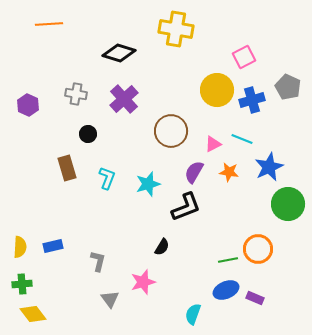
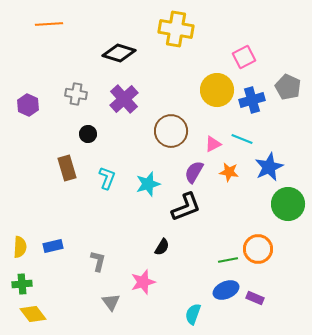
gray triangle: moved 1 px right, 3 px down
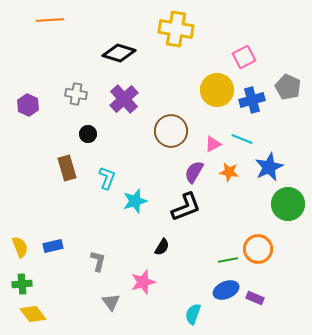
orange line: moved 1 px right, 4 px up
cyan star: moved 13 px left, 17 px down
yellow semicircle: rotated 25 degrees counterclockwise
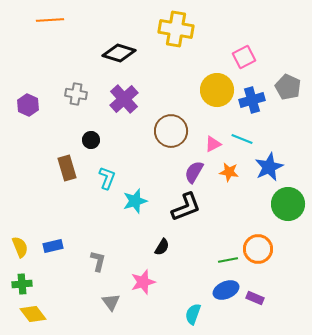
black circle: moved 3 px right, 6 px down
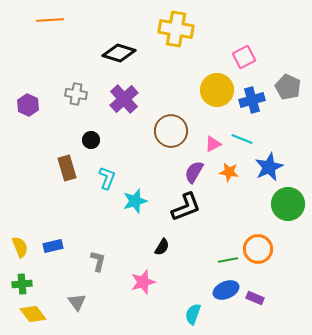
gray triangle: moved 34 px left
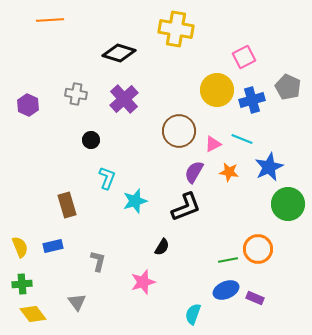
brown circle: moved 8 px right
brown rectangle: moved 37 px down
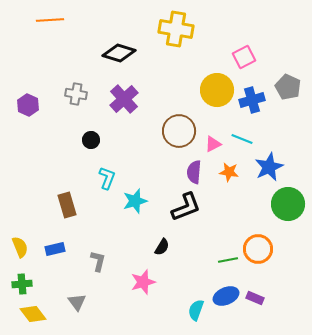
purple semicircle: rotated 25 degrees counterclockwise
blue rectangle: moved 2 px right, 3 px down
blue ellipse: moved 6 px down
cyan semicircle: moved 3 px right, 4 px up
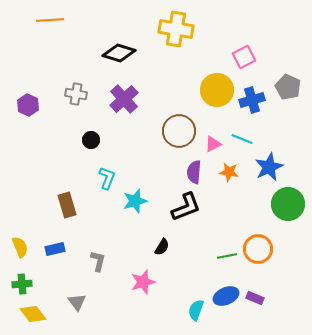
green line: moved 1 px left, 4 px up
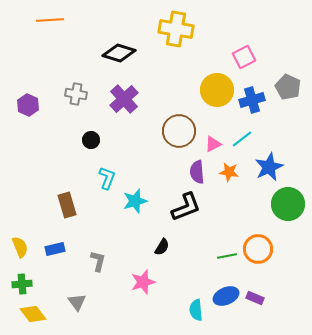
cyan line: rotated 60 degrees counterclockwise
purple semicircle: moved 3 px right; rotated 10 degrees counterclockwise
cyan semicircle: rotated 25 degrees counterclockwise
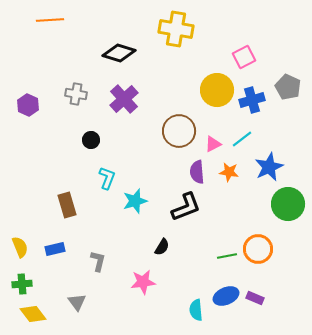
pink star: rotated 10 degrees clockwise
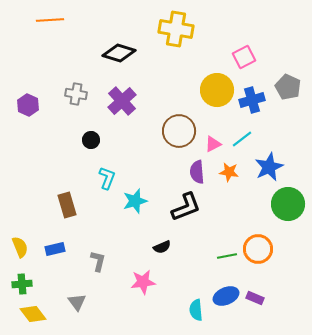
purple cross: moved 2 px left, 2 px down
black semicircle: rotated 36 degrees clockwise
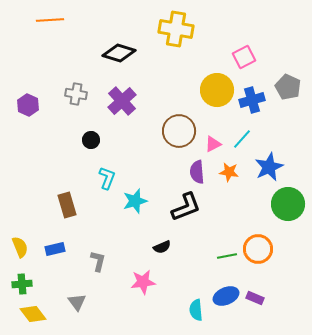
cyan line: rotated 10 degrees counterclockwise
